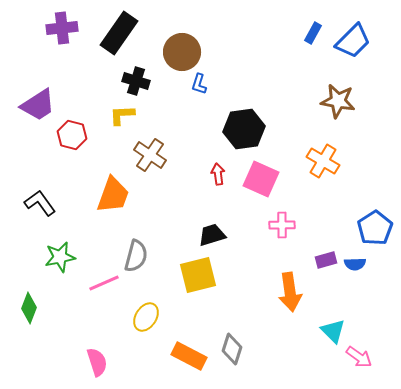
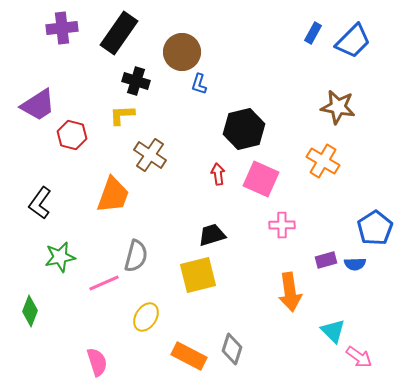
brown star: moved 6 px down
black hexagon: rotated 6 degrees counterclockwise
black L-shape: rotated 108 degrees counterclockwise
green diamond: moved 1 px right, 3 px down
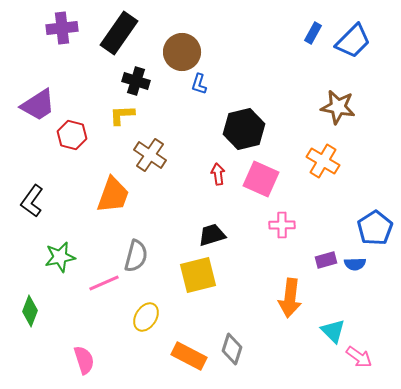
black L-shape: moved 8 px left, 2 px up
orange arrow: moved 6 px down; rotated 15 degrees clockwise
pink semicircle: moved 13 px left, 2 px up
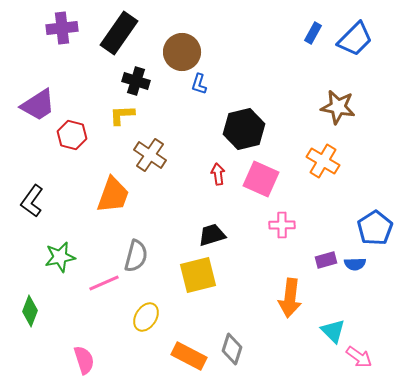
blue trapezoid: moved 2 px right, 2 px up
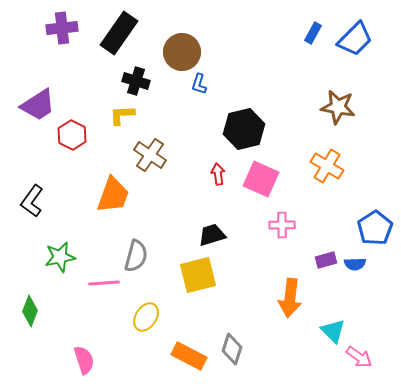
red hexagon: rotated 12 degrees clockwise
orange cross: moved 4 px right, 5 px down
pink line: rotated 20 degrees clockwise
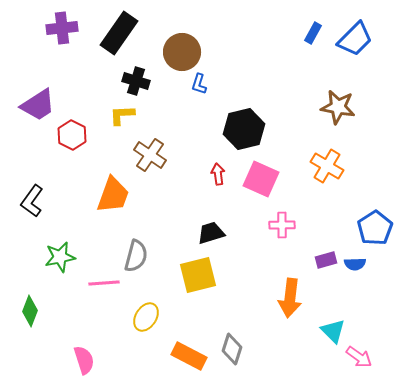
black trapezoid: moved 1 px left, 2 px up
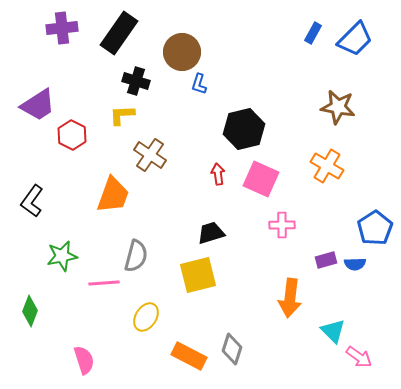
green star: moved 2 px right, 1 px up
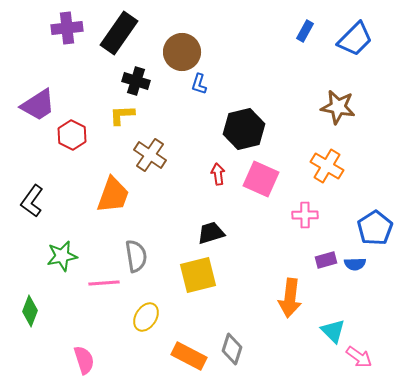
purple cross: moved 5 px right
blue rectangle: moved 8 px left, 2 px up
pink cross: moved 23 px right, 10 px up
gray semicircle: rotated 24 degrees counterclockwise
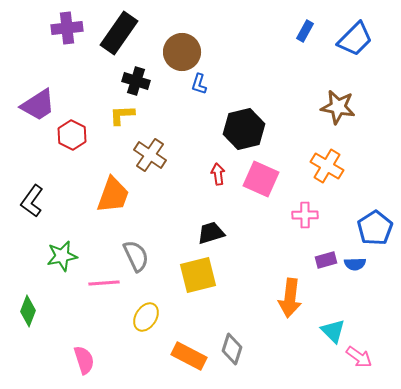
gray semicircle: rotated 16 degrees counterclockwise
green diamond: moved 2 px left
